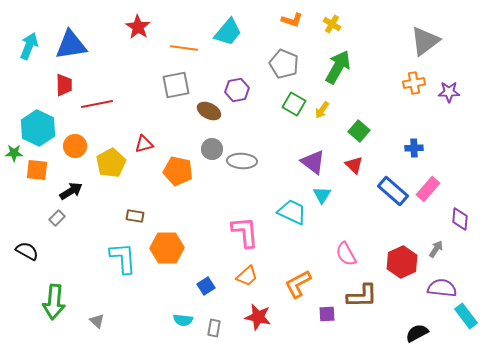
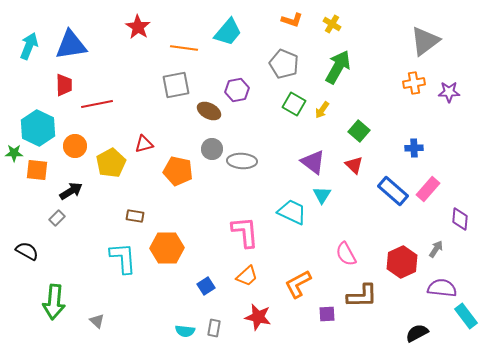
cyan semicircle at (183, 320): moved 2 px right, 11 px down
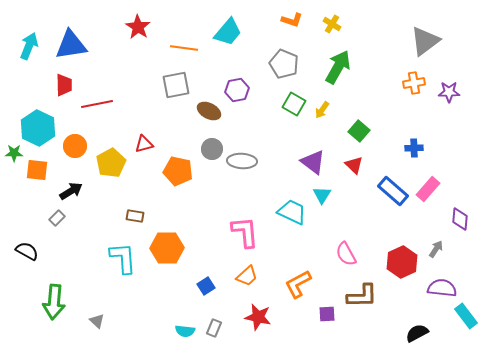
gray rectangle at (214, 328): rotated 12 degrees clockwise
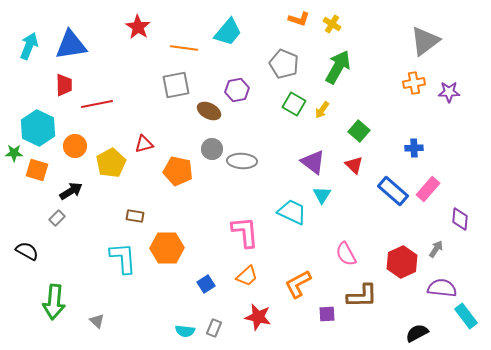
orange L-shape at (292, 20): moved 7 px right, 1 px up
orange square at (37, 170): rotated 10 degrees clockwise
blue square at (206, 286): moved 2 px up
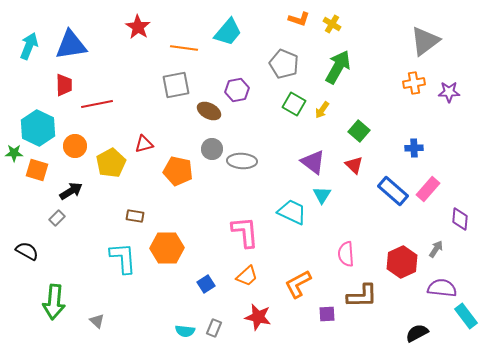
pink semicircle at (346, 254): rotated 25 degrees clockwise
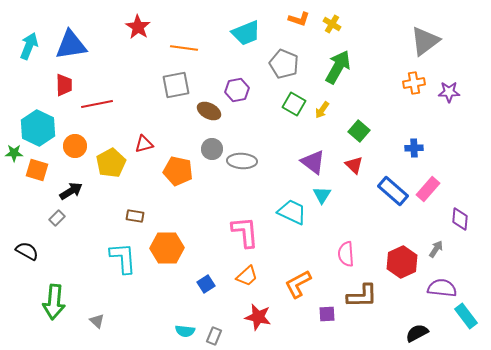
cyan trapezoid at (228, 32): moved 18 px right, 1 px down; rotated 28 degrees clockwise
gray rectangle at (214, 328): moved 8 px down
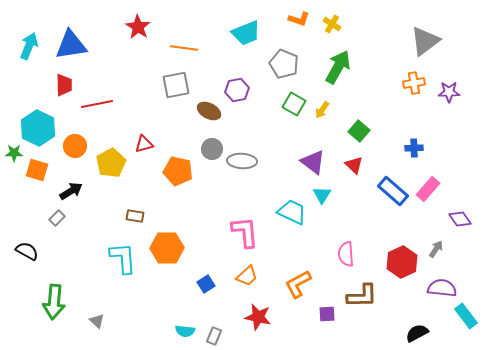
purple diamond at (460, 219): rotated 40 degrees counterclockwise
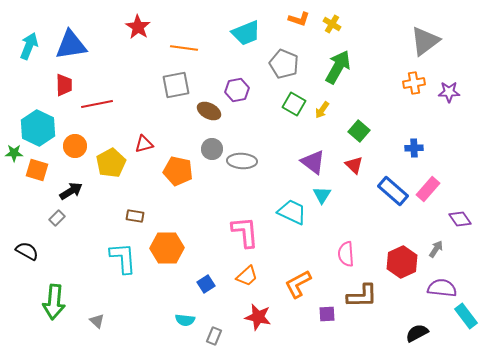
cyan semicircle at (185, 331): moved 11 px up
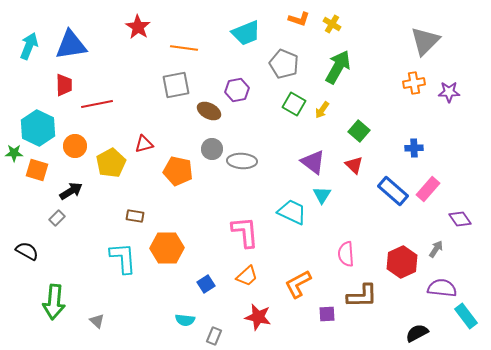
gray triangle at (425, 41): rotated 8 degrees counterclockwise
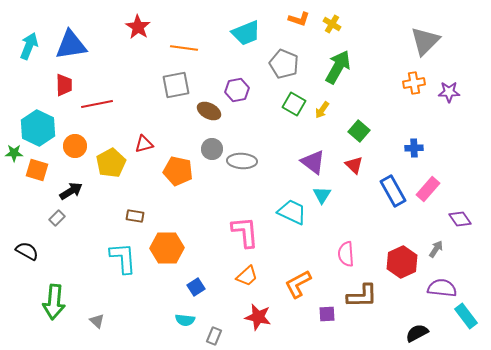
blue rectangle at (393, 191): rotated 20 degrees clockwise
blue square at (206, 284): moved 10 px left, 3 px down
